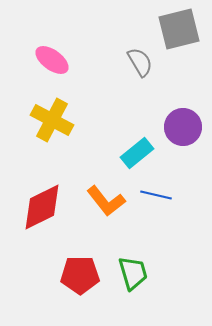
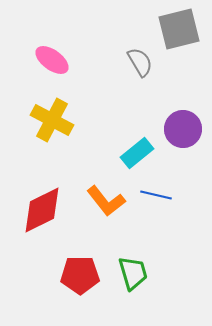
purple circle: moved 2 px down
red diamond: moved 3 px down
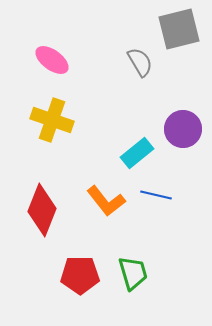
yellow cross: rotated 9 degrees counterclockwise
red diamond: rotated 42 degrees counterclockwise
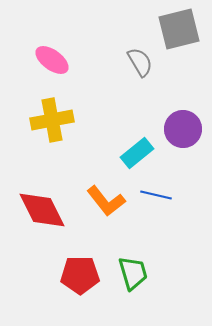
yellow cross: rotated 30 degrees counterclockwise
red diamond: rotated 48 degrees counterclockwise
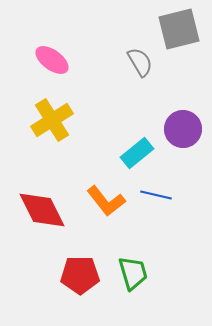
yellow cross: rotated 21 degrees counterclockwise
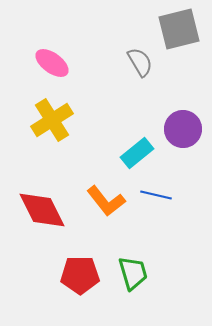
pink ellipse: moved 3 px down
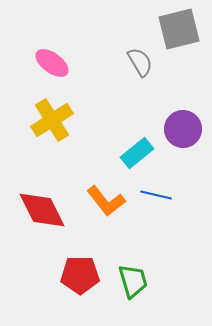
green trapezoid: moved 8 px down
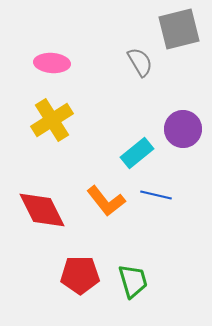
pink ellipse: rotated 32 degrees counterclockwise
